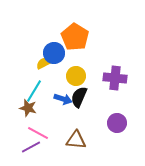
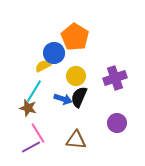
yellow semicircle: moved 1 px left, 3 px down
purple cross: rotated 25 degrees counterclockwise
pink line: rotated 30 degrees clockwise
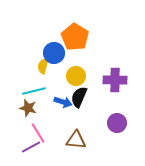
yellow semicircle: rotated 49 degrees counterclockwise
purple cross: moved 2 px down; rotated 20 degrees clockwise
cyan line: rotated 45 degrees clockwise
blue arrow: moved 3 px down
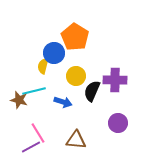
black semicircle: moved 13 px right, 6 px up
brown star: moved 9 px left, 8 px up
purple circle: moved 1 px right
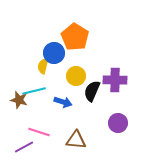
pink line: moved 1 px right, 1 px up; rotated 40 degrees counterclockwise
purple line: moved 7 px left
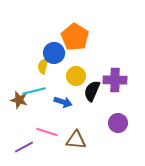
pink line: moved 8 px right
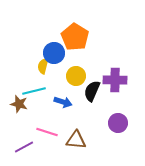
brown star: moved 4 px down
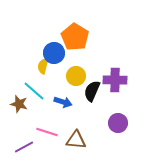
cyan line: rotated 55 degrees clockwise
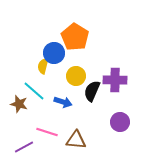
purple circle: moved 2 px right, 1 px up
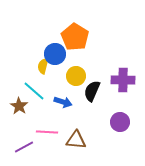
blue circle: moved 1 px right, 1 px down
purple cross: moved 8 px right
brown star: moved 2 px down; rotated 18 degrees clockwise
pink line: rotated 15 degrees counterclockwise
